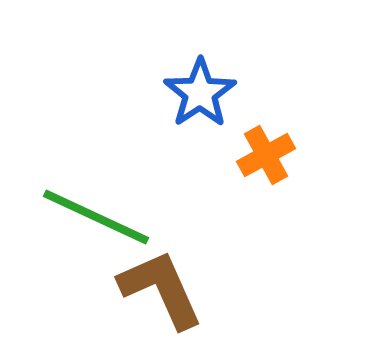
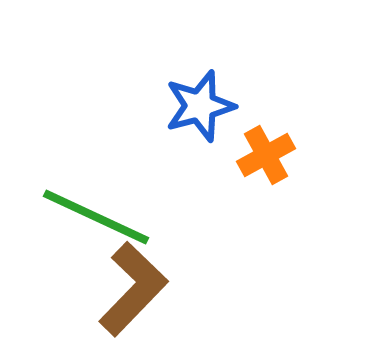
blue star: moved 13 px down; rotated 18 degrees clockwise
brown L-shape: moved 28 px left; rotated 68 degrees clockwise
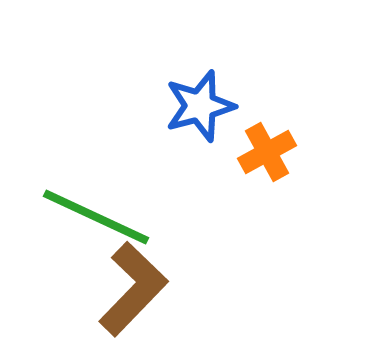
orange cross: moved 1 px right, 3 px up
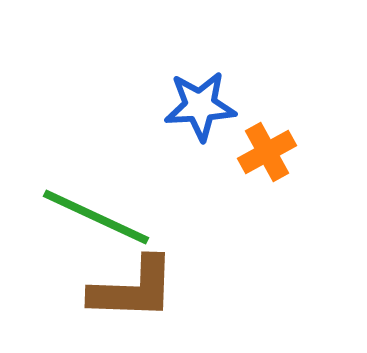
blue star: rotated 12 degrees clockwise
brown L-shape: rotated 48 degrees clockwise
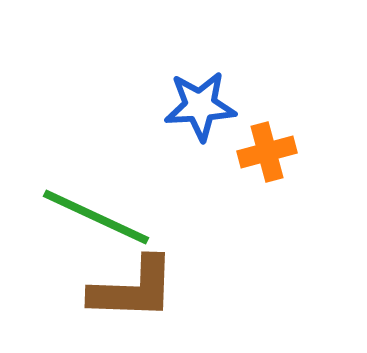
orange cross: rotated 14 degrees clockwise
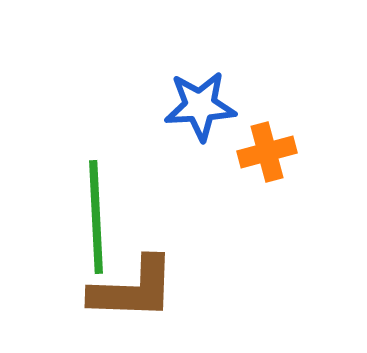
green line: rotated 62 degrees clockwise
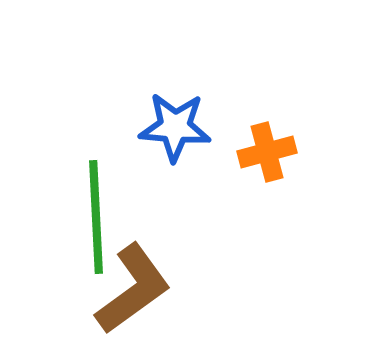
blue star: moved 25 px left, 21 px down; rotated 8 degrees clockwise
brown L-shape: rotated 38 degrees counterclockwise
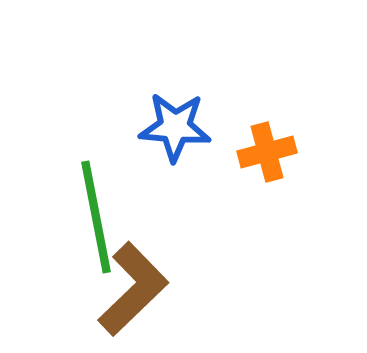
green line: rotated 8 degrees counterclockwise
brown L-shape: rotated 8 degrees counterclockwise
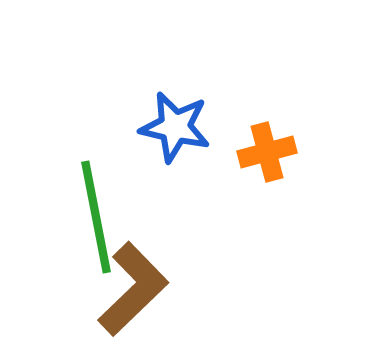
blue star: rotated 8 degrees clockwise
